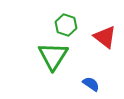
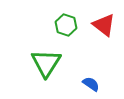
red triangle: moved 1 px left, 12 px up
green triangle: moved 7 px left, 7 px down
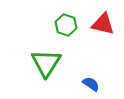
red triangle: moved 1 px left, 1 px up; rotated 25 degrees counterclockwise
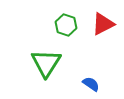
red triangle: rotated 40 degrees counterclockwise
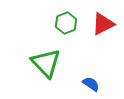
green hexagon: moved 2 px up; rotated 20 degrees clockwise
green triangle: rotated 16 degrees counterclockwise
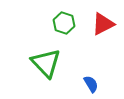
green hexagon: moved 2 px left; rotated 20 degrees counterclockwise
blue semicircle: rotated 24 degrees clockwise
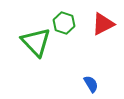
green triangle: moved 10 px left, 21 px up
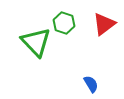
red triangle: moved 1 px right; rotated 10 degrees counterclockwise
